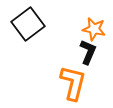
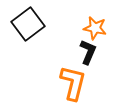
orange star: moved 1 px right, 1 px up
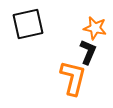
black square: rotated 24 degrees clockwise
orange L-shape: moved 5 px up
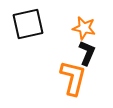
orange star: moved 11 px left
black L-shape: moved 1 px left, 1 px down
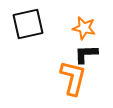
black L-shape: moved 1 px left, 1 px down; rotated 115 degrees counterclockwise
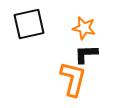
black square: moved 1 px right
orange L-shape: moved 1 px down
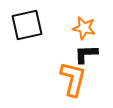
black square: moved 2 px left, 1 px down
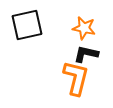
black L-shape: rotated 15 degrees clockwise
orange L-shape: moved 3 px right, 1 px up
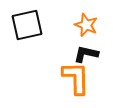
orange star: moved 2 px right, 3 px up; rotated 10 degrees clockwise
orange L-shape: rotated 15 degrees counterclockwise
